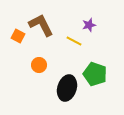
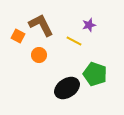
orange circle: moved 10 px up
black ellipse: rotated 40 degrees clockwise
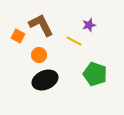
black ellipse: moved 22 px left, 8 px up; rotated 10 degrees clockwise
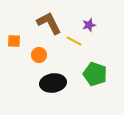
brown L-shape: moved 8 px right, 2 px up
orange square: moved 4 px left, 5 px down; rotated 24 degrees counterclockwise
black ellipse: moved 8 px right, 3 px down; rotated 15 degrees clockwise
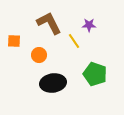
purple star: rotated 16 degrees clockwise
yellow line: rotated 28 degrees clockwise
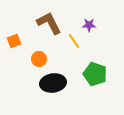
orange square: rotated 24 degrees counterclockwise
orange circle: moved 4 px down
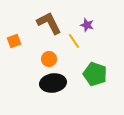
purple star: moved 2 px left; rotated 16 degrees clockwise
orange circle: moved 10 px right
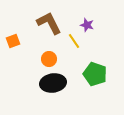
orange square: moved 1 px left
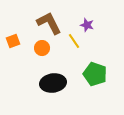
orange circle: moved 7 px left, 11 px up
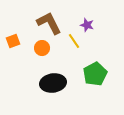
green pentagon: rotated 25 degrees clockwise
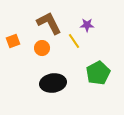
purple star: rotated 16 degrees counterclockwise
green pentagon: moved 3 px right, 1 px up
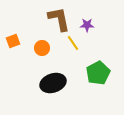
brown L-shape: moved 10 px right, 4 px up; rotated 16 degrees clockwise
yellow line: moved 1 px left, 2 px down
black ellipse: rotated 10 degrees counterclockwise
